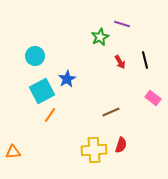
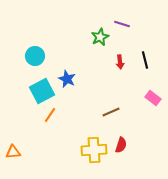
red arrow: rotated 24 degrees clockwise
blue star: rotated 18 degrees counterclockwise
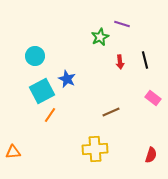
red semicircle: moved 30 px right, 10 px down
yellow cross: moved 1 px right, 1 px up
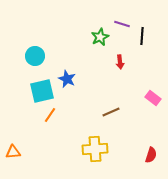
black line: moved 3 px left, 24 px up; rotated 18 degrees clockwise
cyan square: rotated 15 degrees clockwise
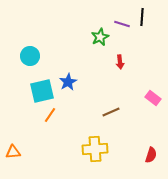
black line: moved 19 px up
cyan circle: moved 5 px left
blue star: moved 1 px right, 3 px down; rotated 18 degrees clockwise
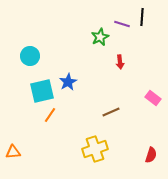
yellow cross: rotated 15 degrees counterclockwise
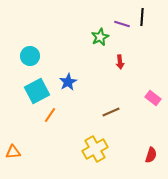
cyan square: moved 5 px left; rotated 15 degrees counterclockwise
yellow cross: rotated 10 degrees counterclockwise
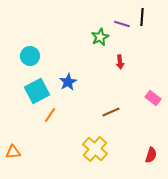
yellow cross: rotated 20 degrees counterclockwise
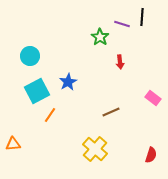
green star: rotated 12 degrees counterclockwise
orange triangle: moved 8 px up
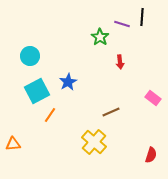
yellow cross: moved 1 px left, 7 px up
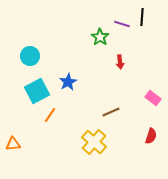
red semicircle: moved 19 px up
